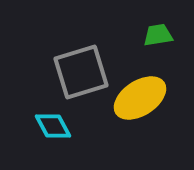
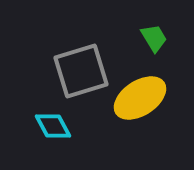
green trapezoid: moved 4 px left, 3 px down; rotated 68 degrees clockwise
gray square: moved 1 px up
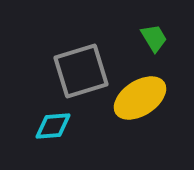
cyan diamond: rotated 66 degrees counterclockwise
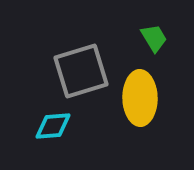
yellow ellipse: rotated 58 degrees counterclockwise
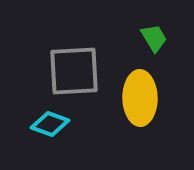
gray square: moved 7 px left; rotated 14 degrees clockwise
cyan diamond: moved 3 px left, 2 px up; rotated 24 degrees clockwise
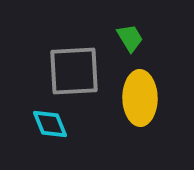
green trapezoid: moved 24 px left
cyan diamond: rotated 48 degrees clockwise
